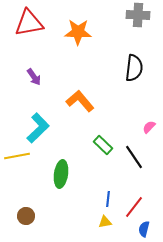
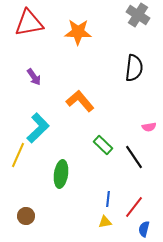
gray cross: rotated 30 degrees clockwise
pink semicircle: rotated 144 degrees counterclockwise
yellow line: moved 1 px right, 1 px up; rotated 55 degrees counterclockwise
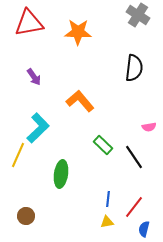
yellow triangle: moved 2 px right
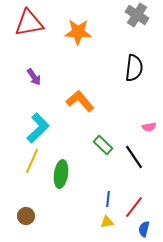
gray cross: moved 1 px left
yellow line: moved 14 px right, 6 px down
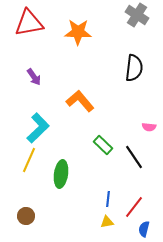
pink semicircle: rotated 16 degrees clockwise
yellow line: moved 3 px left, 1 px up
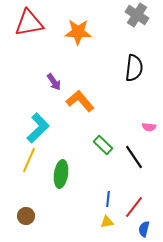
purple arrow: moved 20 px right, 5 px down
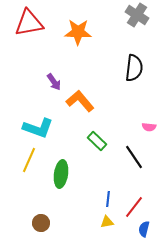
cyan L-shape: rotated 64 degrees clockwise
green rectangle: moved 6 px left, 4 px up
brown circle: moved 15 px right, 7 px down
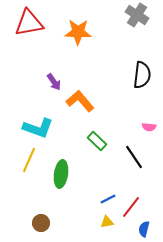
black semicircle: moved 8 px right, 7 px down
blue line: rotated 56 degrees clockwise
red line: moved 3 px left
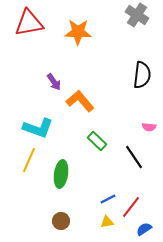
brown circle: moved 20 px right, 2 px up
blue semicircle: rotated 42 degrees clockwise
